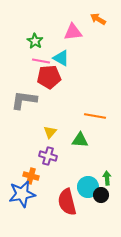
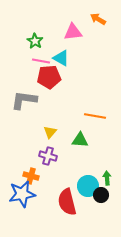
cyan circle: moved 1 px up
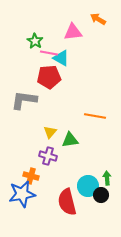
pink line: moved 8 px right, 8 px up
green triangle: moved 10 px left; rotated 12 degrees counterclockwise
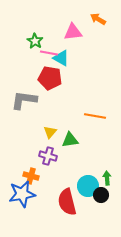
red pentagon: moved 1 px right, 1 px down; rotated 15 degrees clockwise
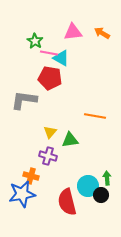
orange arrow: moved 4 px right, 14 px down
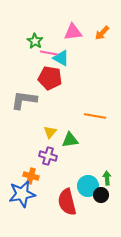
orange arrow: rotated 77 degrees counterclockwise
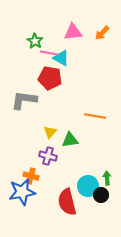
blue star: moved 2 px up
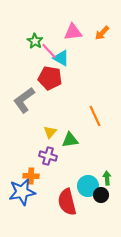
pink line: moved 2 px up; rotated 36 degrees clockwise
gray L-shape: rotated 44 degrees counterclockwise
orange line: rotated 55 degrees clockwise
orange cross: rotated 14 degrees counterclockwise
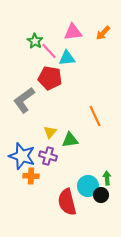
orange arrow: moved 1 px right
cyan triangle: moved 6 px right; rotated 36 degrees counterclockwise
blue star: moved 36 px up; rotated 28 degrees clockwise
